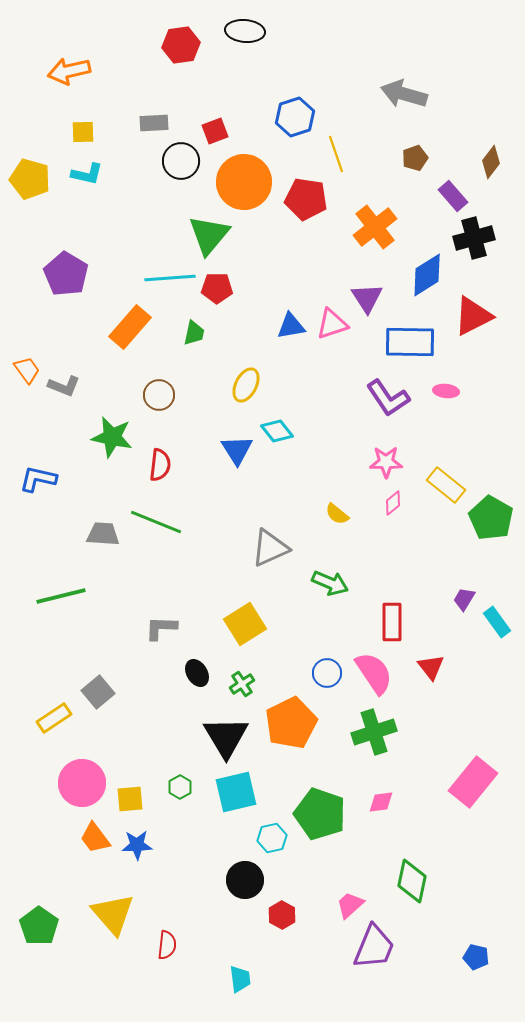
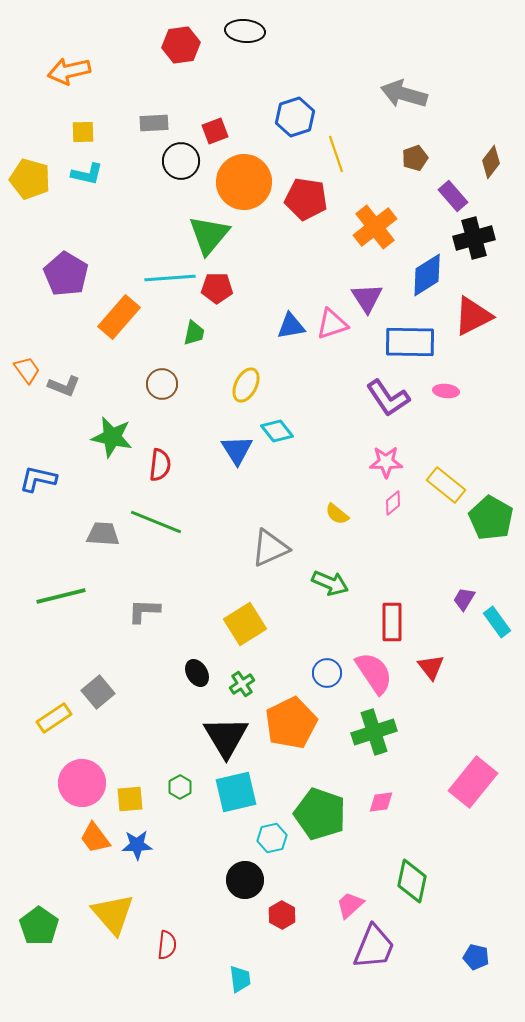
orange rectangle at (130, 327): moved 11 px left, 10 px up
brown circle at (159, 395): moved 3 px right, 11 px up
gray L-shape at (161, 628): moved 17 px left, 17 px up
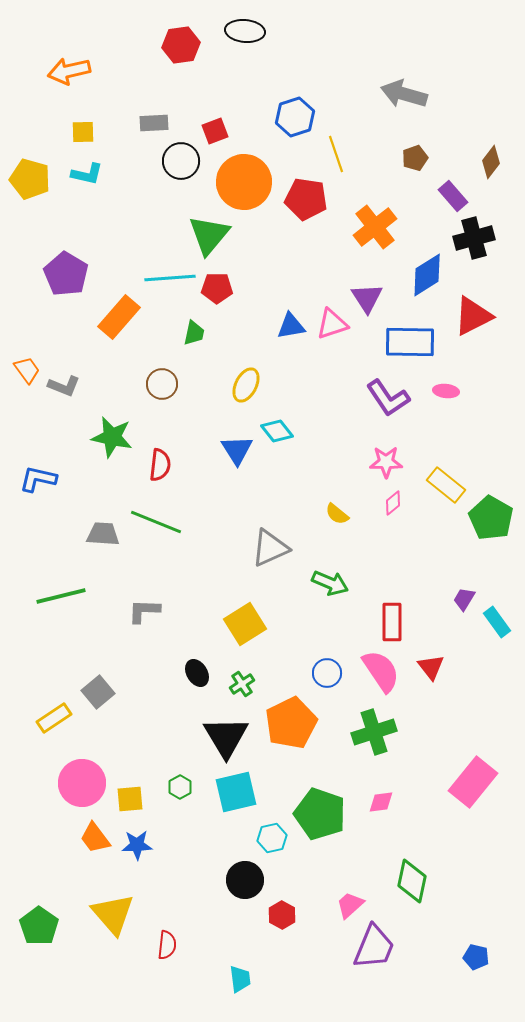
pink semicircle at (374, 673): moved 7 px right, 2 px up
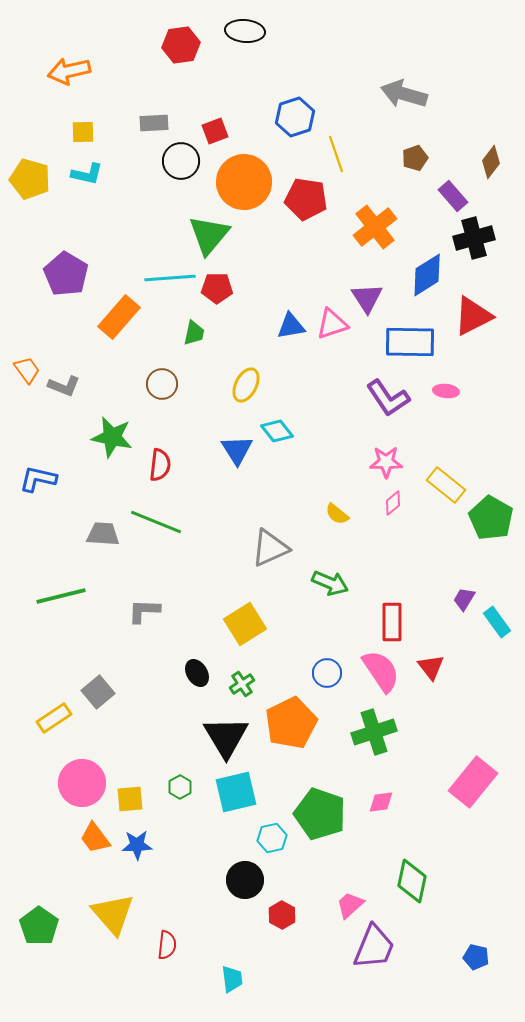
cyan trapezoid at (240, 979): moved 8 px left
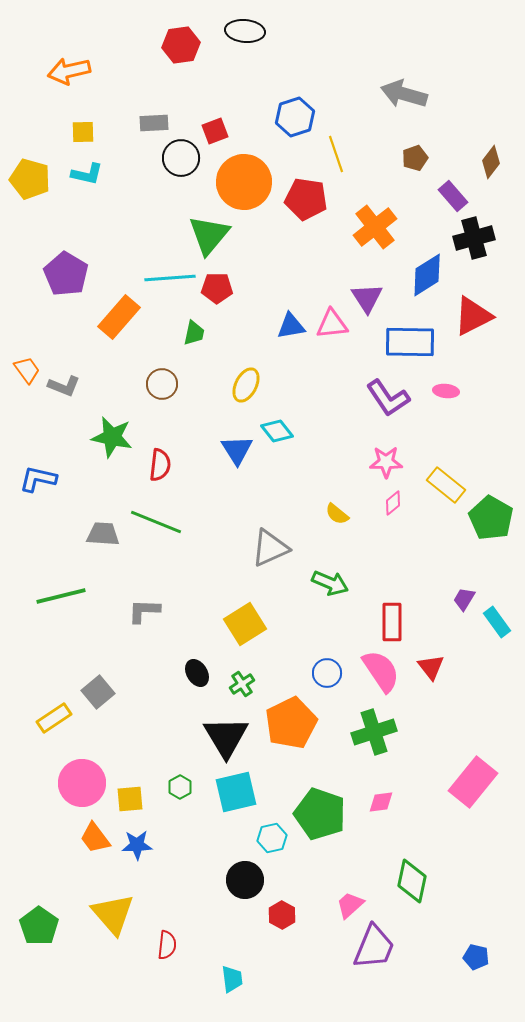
black circle at (181, 161): moved 3 px up
pink triangle at (332, 324): rotated 12 degrees clockwise
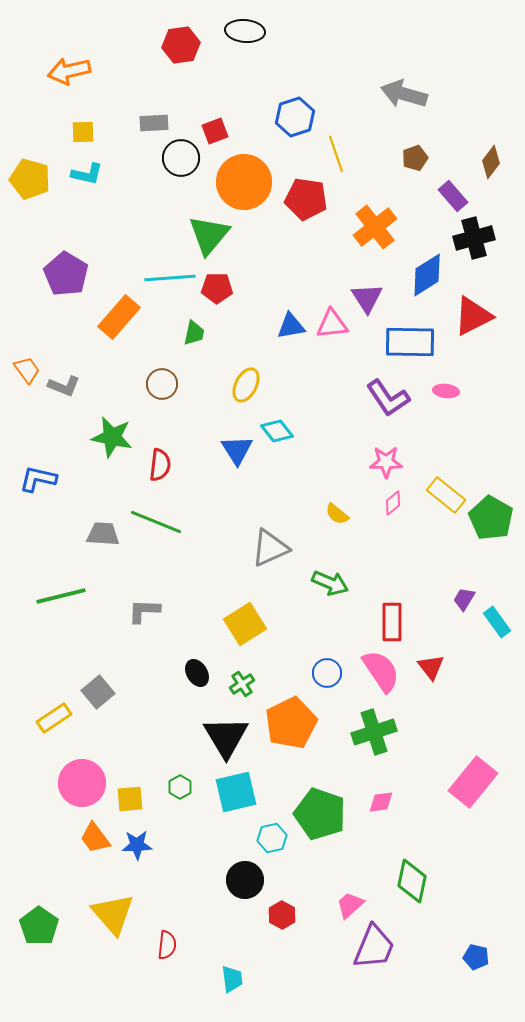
yellow rectangle at (446, 485): moved 10 px down
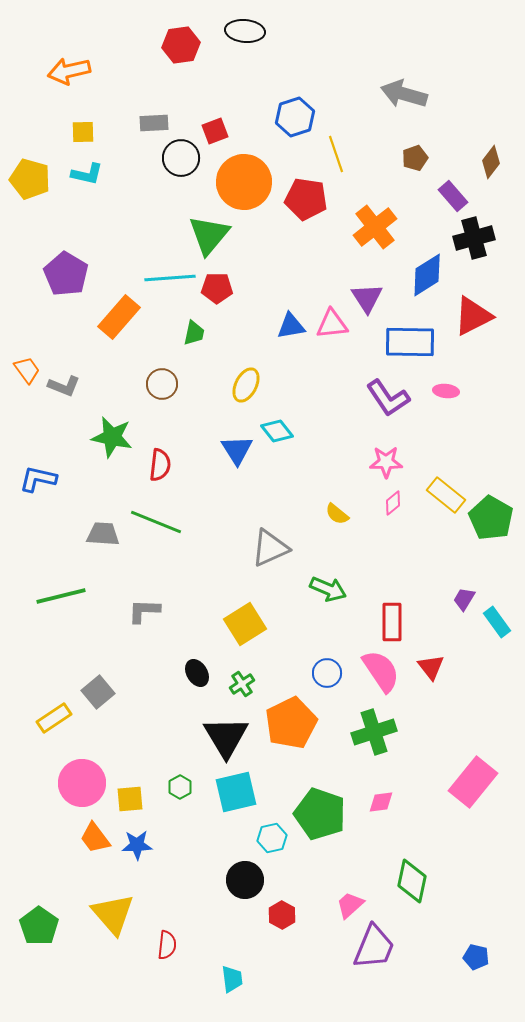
green arrow at (330, 583): moved 2 px left, 6 px down
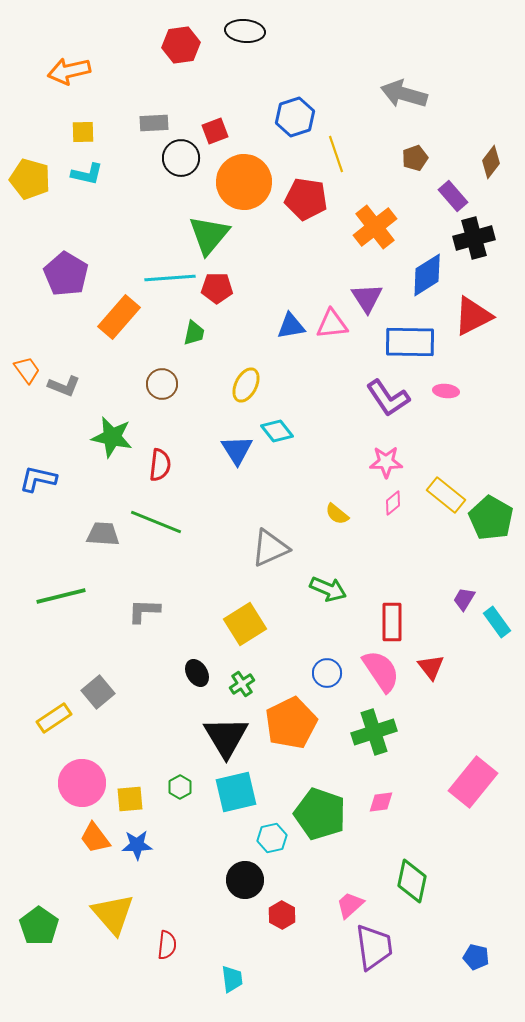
purple trapezoid at (374, 947): rotated 30 degrees counterclockwise
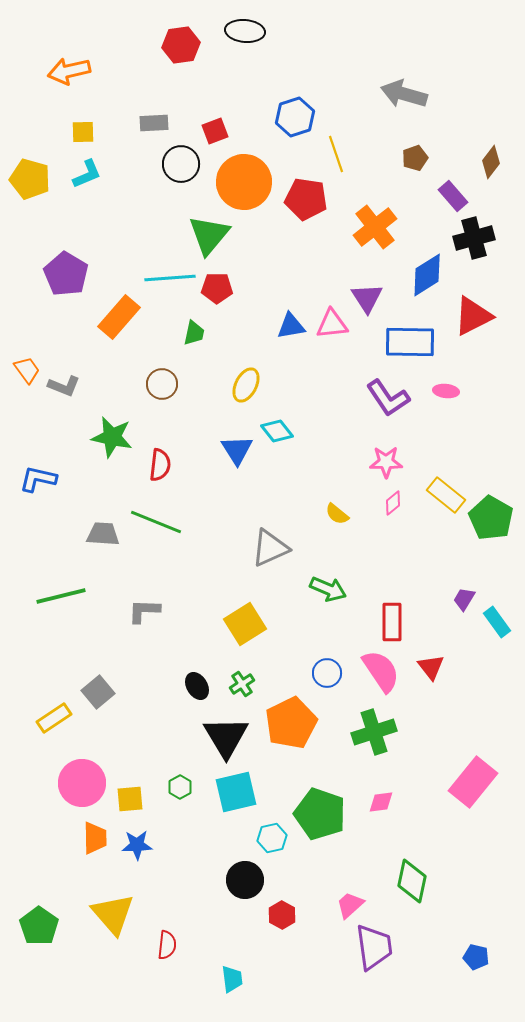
black circle at (181, 158): moved 6 px down
cyan L-shape at (87, 174): rotated 36 degrees counterclockwise
black ellipse at (197, 673): moved 13 px down
orange trapezoid at (95, 838): rotated 144 degrees counterclockwise
